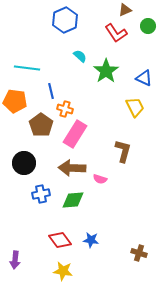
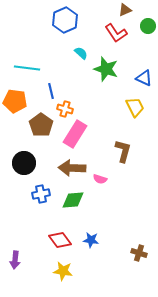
cyan semicircle: moved 1 px right, 3 px up
green star: moved 2 px up; rotated 20 degrees counterclockwise
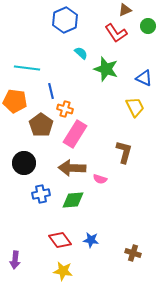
brown L-shape: moved 1 px right, 1 px down
brown cross: moved 6 px left
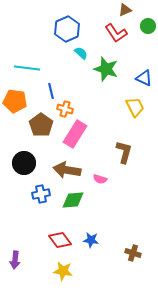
blue hexagon: moved 2 px right, 9 px down
brown arrow: moved 5 px left, 2 px down; rotated 8 degrees clockwise
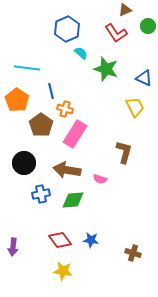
orange pentagon: moved 2 px right, 1 px up; rotated 25 degrees clockwise
purple arrow: moved 2 px left, 13 px up
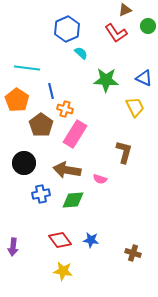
green star: moved 11 px down; rotated 15 degrees counterclockwise
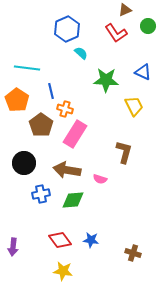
blue triangle: moved 1 px left, 6 px up
yellow trapezoid: moved 1 px left, 1 px up
